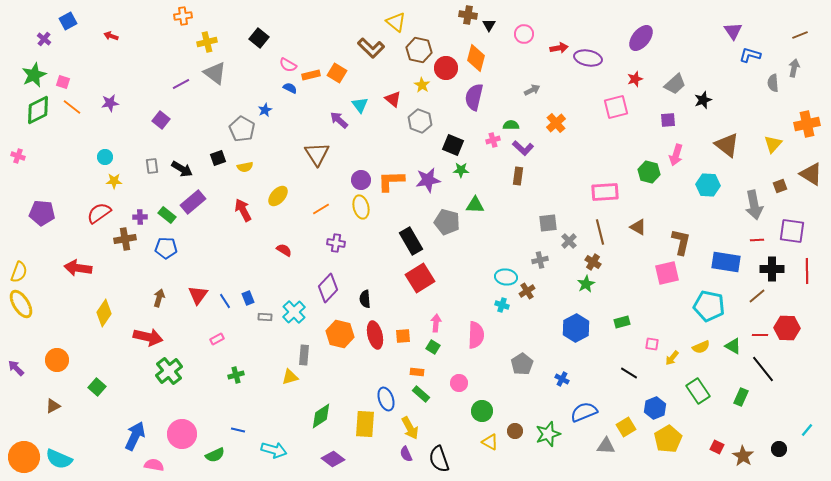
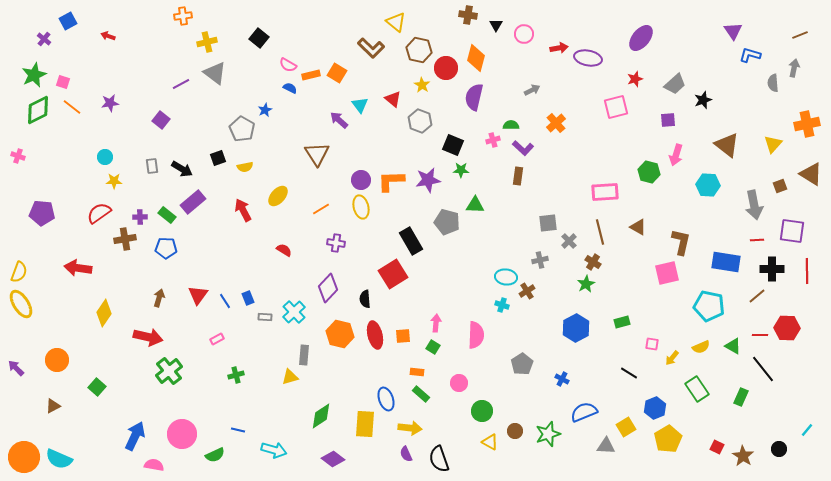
black triangle at (489, 25): moved 7 px right
red arrow at (111, 36): moved 3 px left
red square at (420, 278): moved 27 px left, 4 px up
green rectangle at (698, 391): moved 1 px left, 2 px up
yellow arrow at (410, 428): rotated 55 degrees counterclockwise
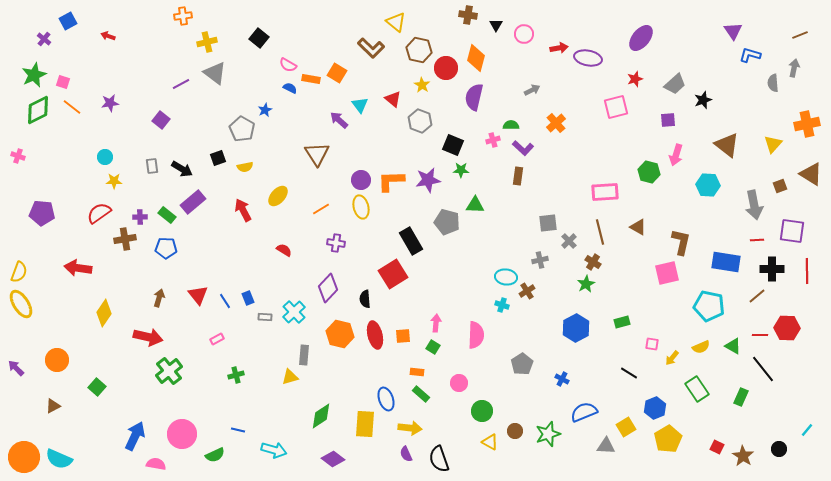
orange rectangle at (311, 75): moved 4 px down; rotated 24 degrees clockwise
red triangle at (198, 295): rotated 15 degrees counterclockwise
pink semicircle at (154, 465): moved 2 px right, 1 px up
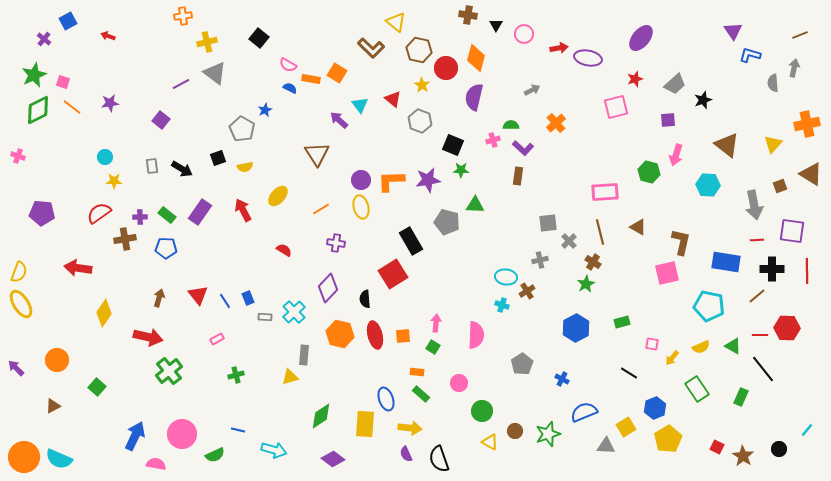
purple rectangle at (193, 202): moved 7 px right, 10 px down; rotated 15 degrees counterclockwise
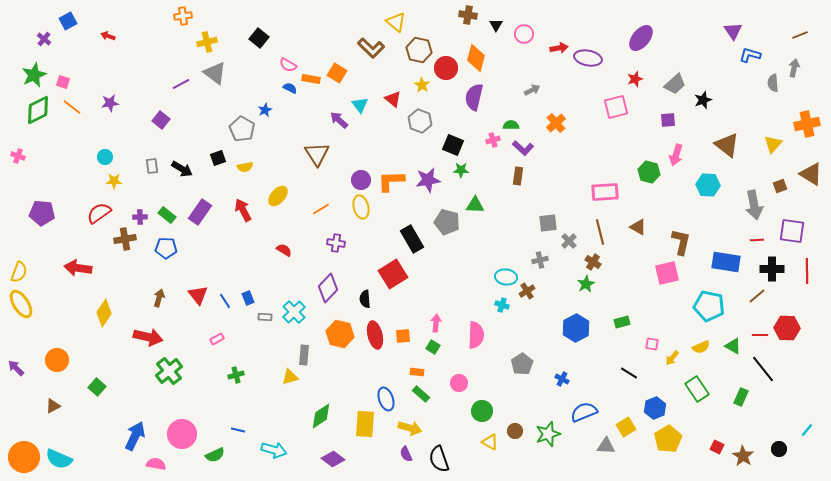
black rectangle at (411, 241): moved 1 px right, 2 px up
yellow arrow at (410, 428): rotated 10 degrees clockwise
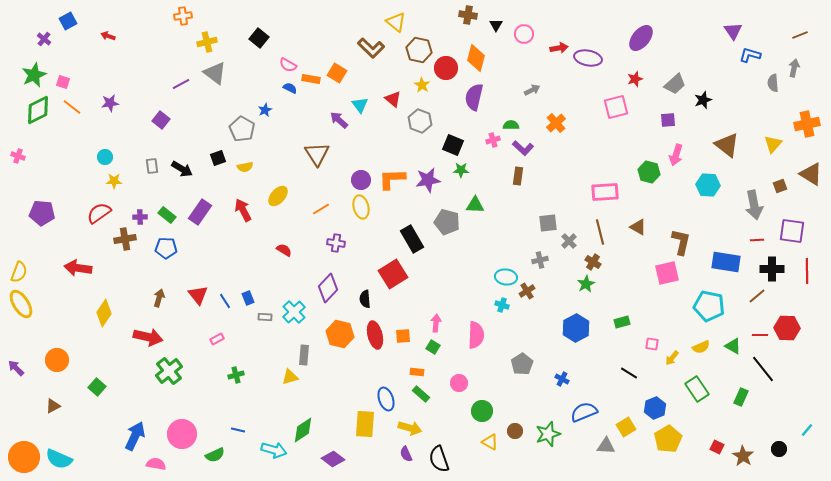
orange L-shape at (391, 181): moved 1 px right, 2 px up
green diamond at (321, 416): moved 18 px left, 14 px down
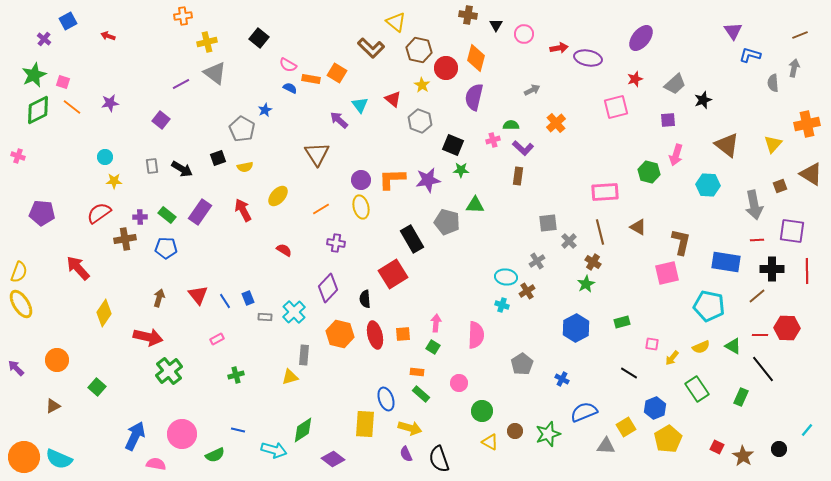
gray cross at (540, 260): moved 3 px left, 1 px down; rotated 21 degrees counterclockwise
red arrow at (78, 268): rotated 40 degrees clockwise
orange square at (403, 336): moved 2 px up
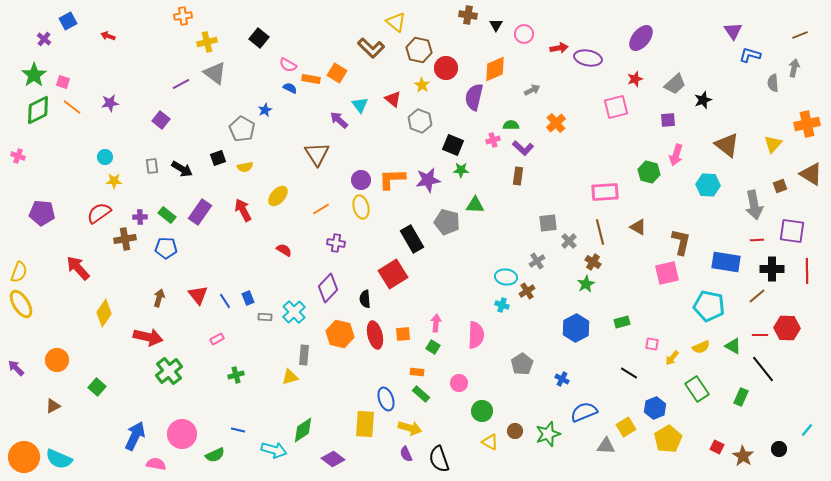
orange diamond at (476, 58): moved 19 px right, 11 px down; rotated 52 degrees clockwise
green star at (34, 75): rotated 10 degrees counterclockwise
